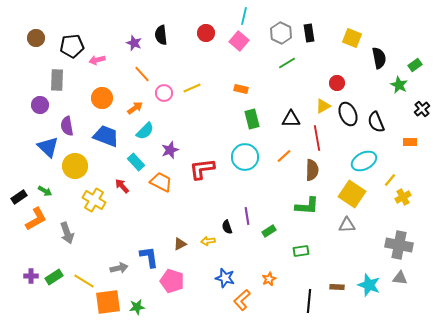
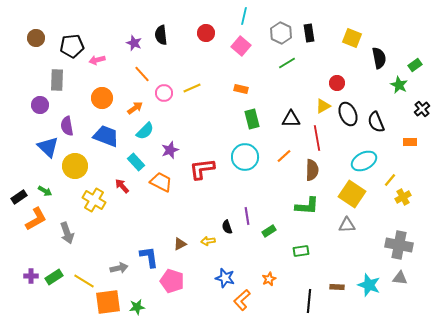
pink square at (239, 41): moved 2 px right, 5 px down
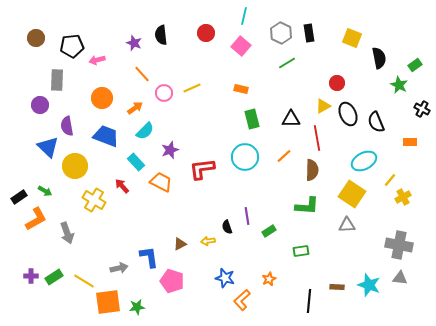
black cross at (422, 109): rotated 21 degrees counterclockwise
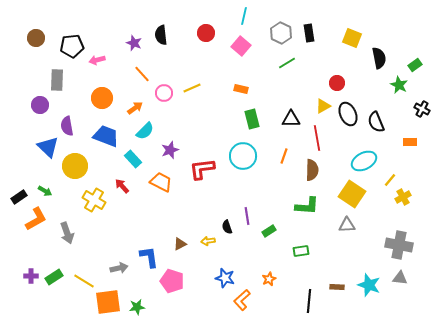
orange line at (284, 156): rotated 28 degrees counterclockwise
cyan circle at (245, 157): moved 2 px left, 1 px up
cyan rectangle at (136, 162): moved 3 px left, 3 px up
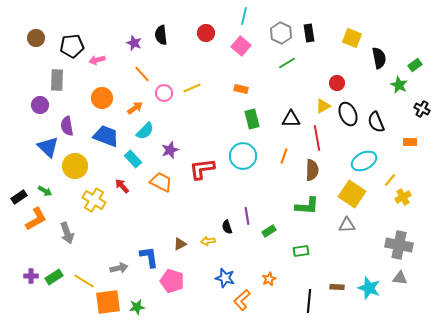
cyan star at (369, 285): moved 3 px down
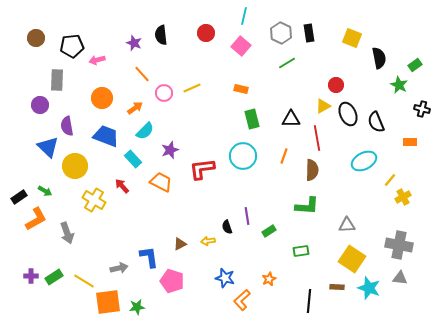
red circle at (337, 83): moved 1 px left, 2 px down
black cross at (422, 109): rotated 14 degrees counterclockwise
yellow square at (352, 194): moved 65 px down
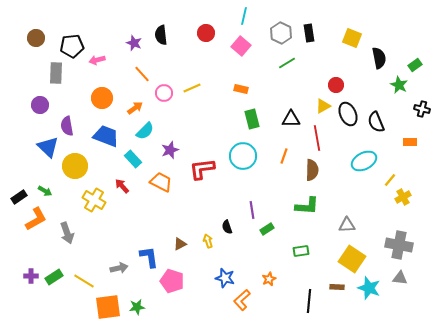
gray rectangle at (57, 80): moved 1 px left, 7 px up
purple line at (247, 216): moved 5 px right, 6 px up
green rectangle at (269, 231): moved 2 px left, 2 px up
yellow arrow at (208, 241): rotated 80 degrees clockwise
orange square at (108, 302): moved 5 px down
